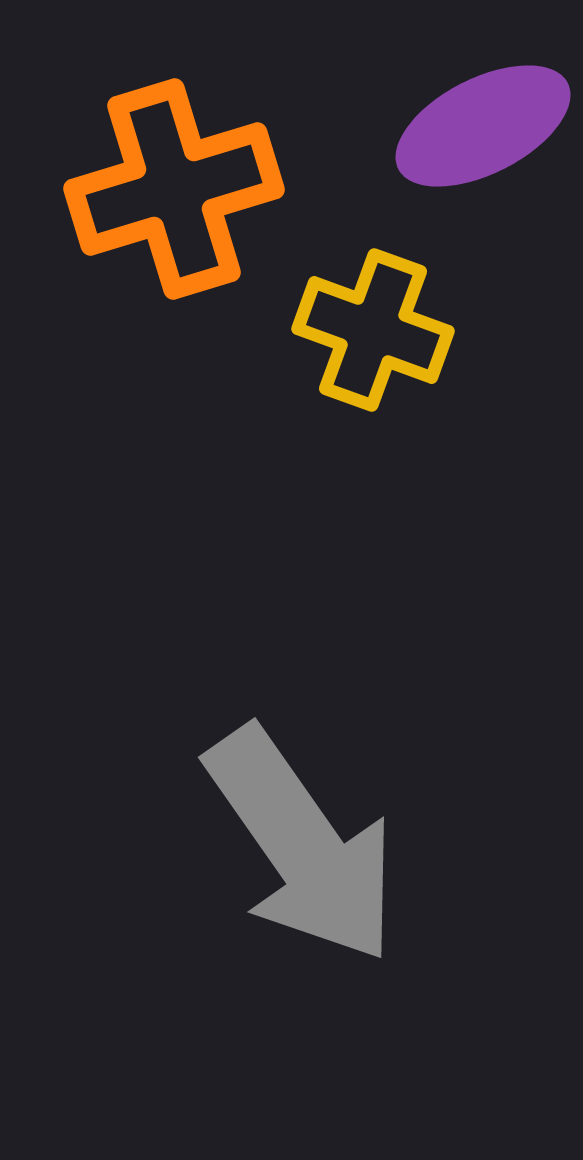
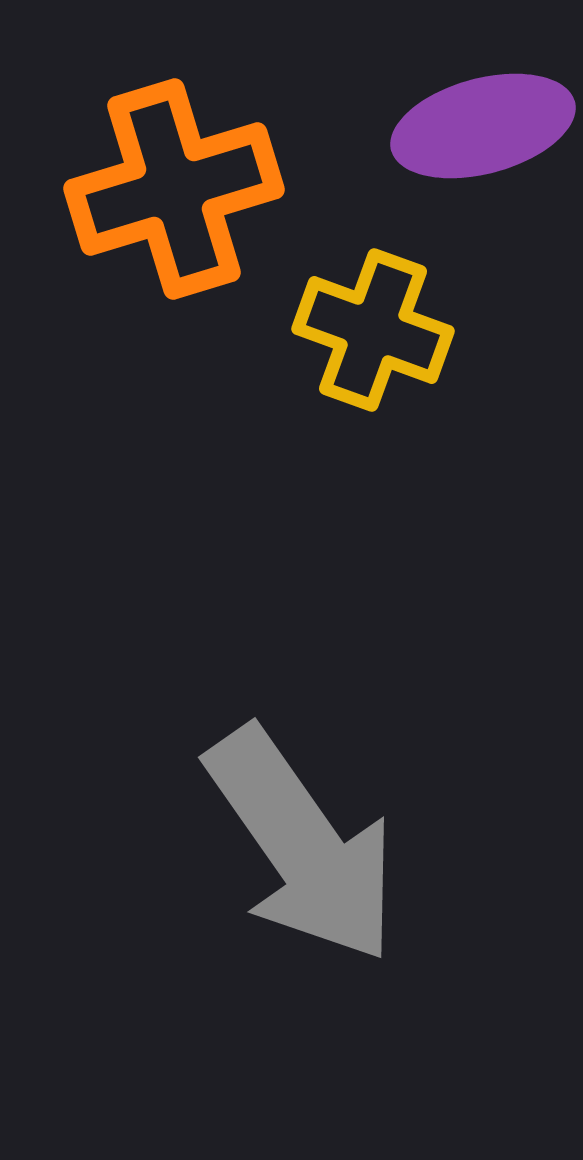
purple ellipse: rotated 12 degrees clockwise
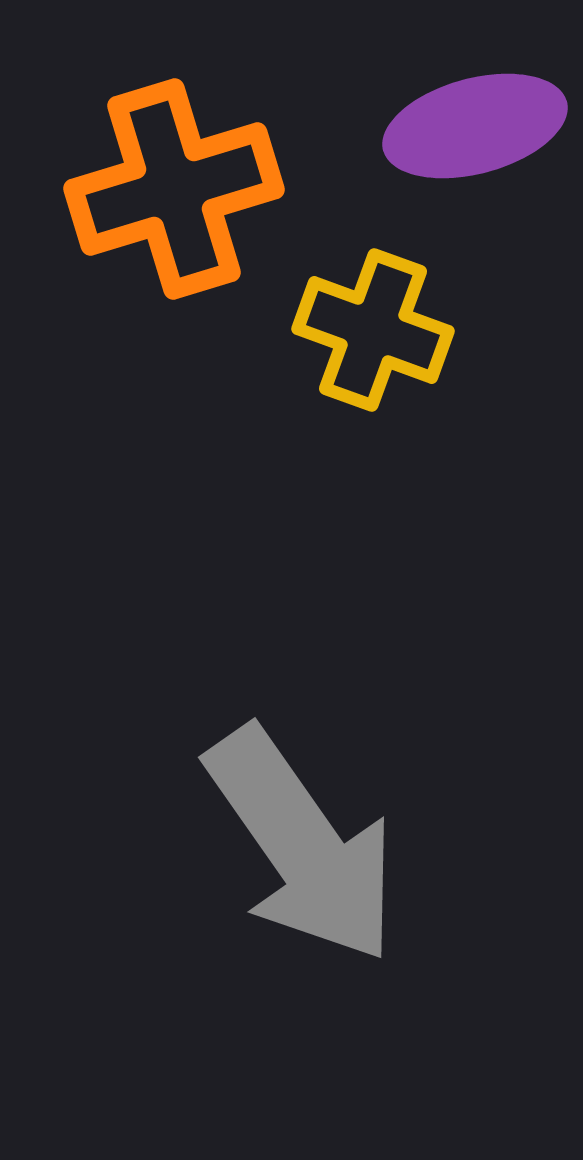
purple ellipse: moved 8 px left
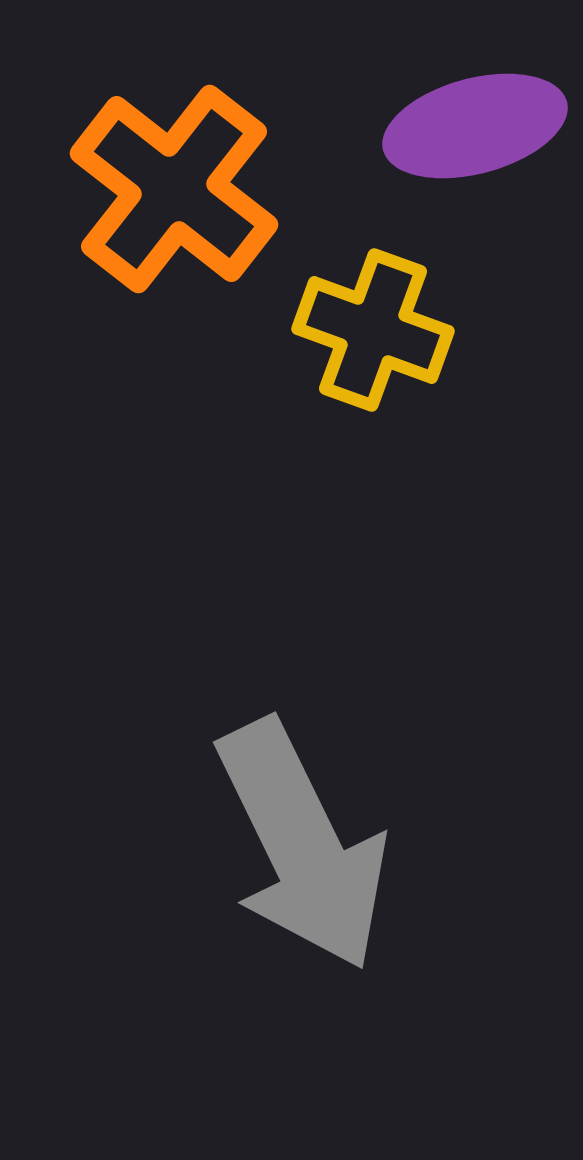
orange cross: rotated 35 degrees counterclockwise
gray arrow: rotated 9 degrees clockwise
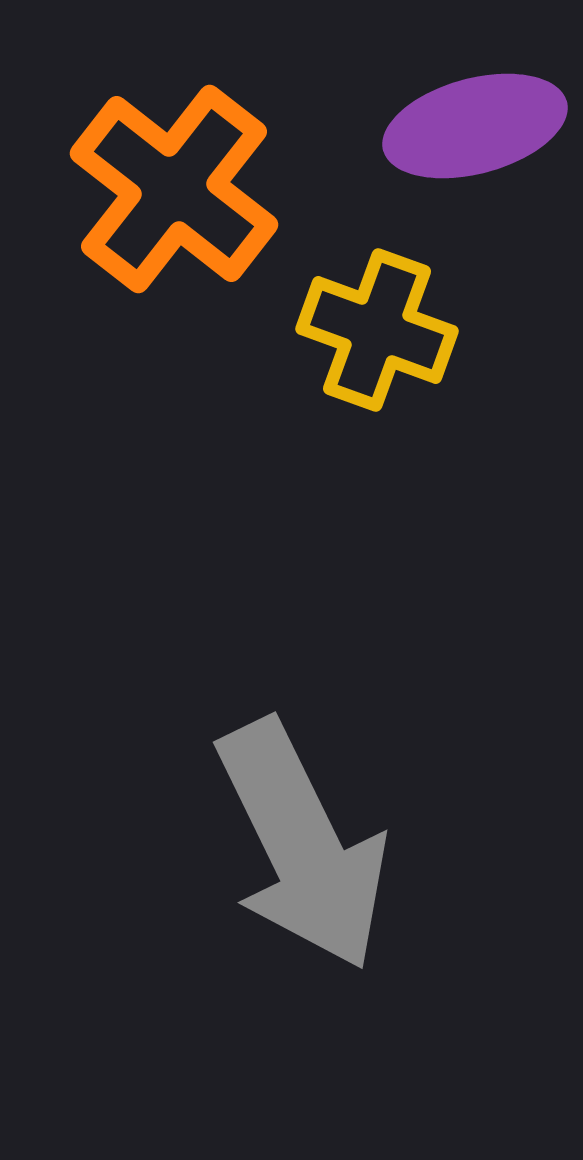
yellow cross: moved 4 px right
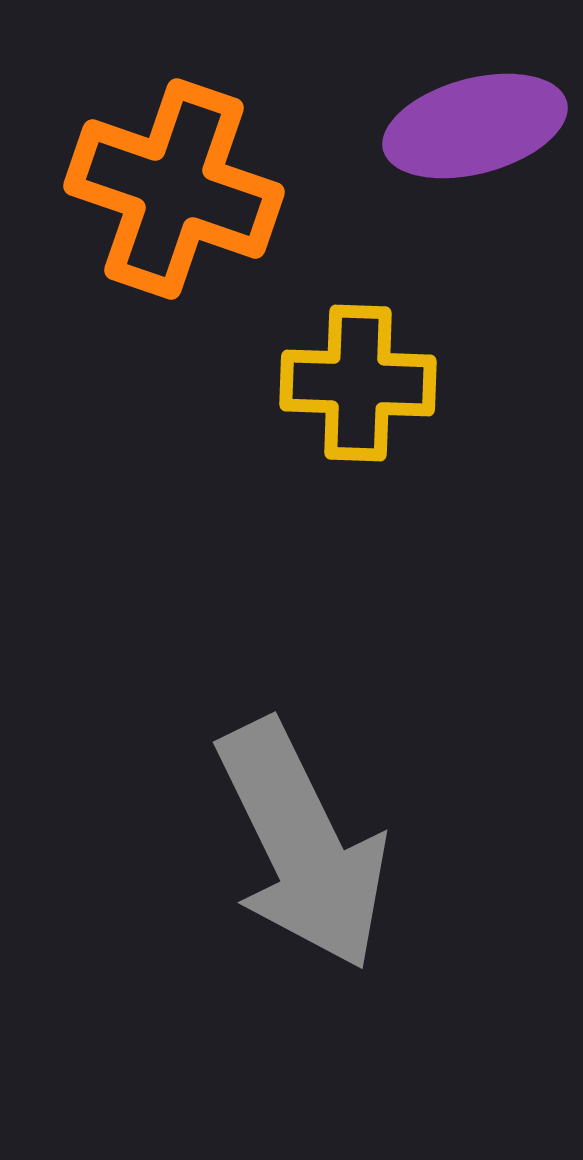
orange cross: rotated 19 degrees counterclockwise
yellow cross: moved 19 px left, 53 px down; rotated 18 degrees counterclockwise
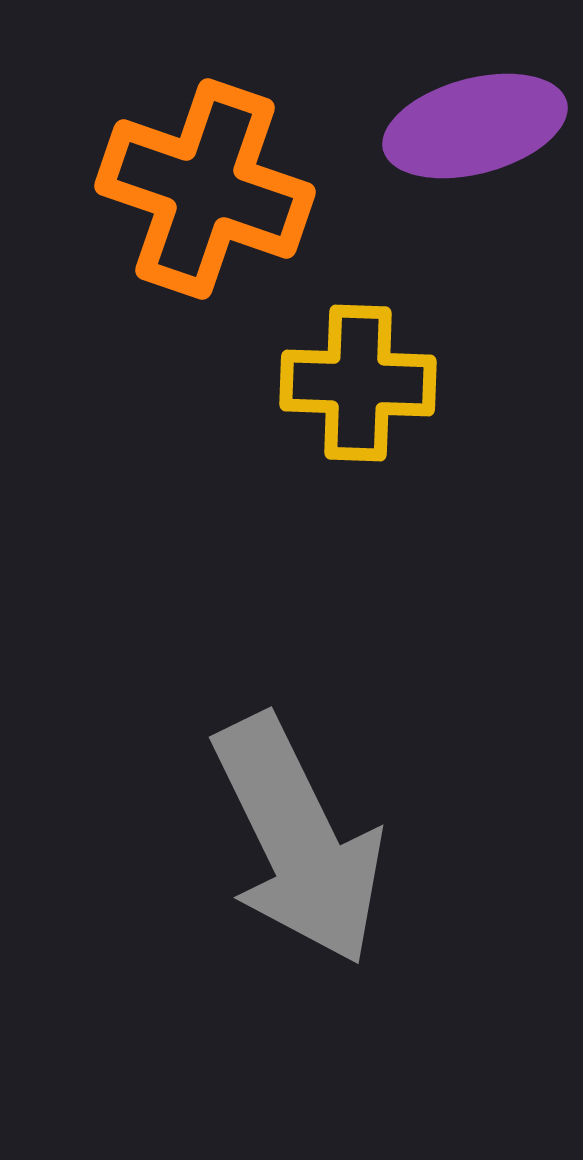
orange cross: moved 31 px right
gray arrow: moved 4 px left, 5 px up
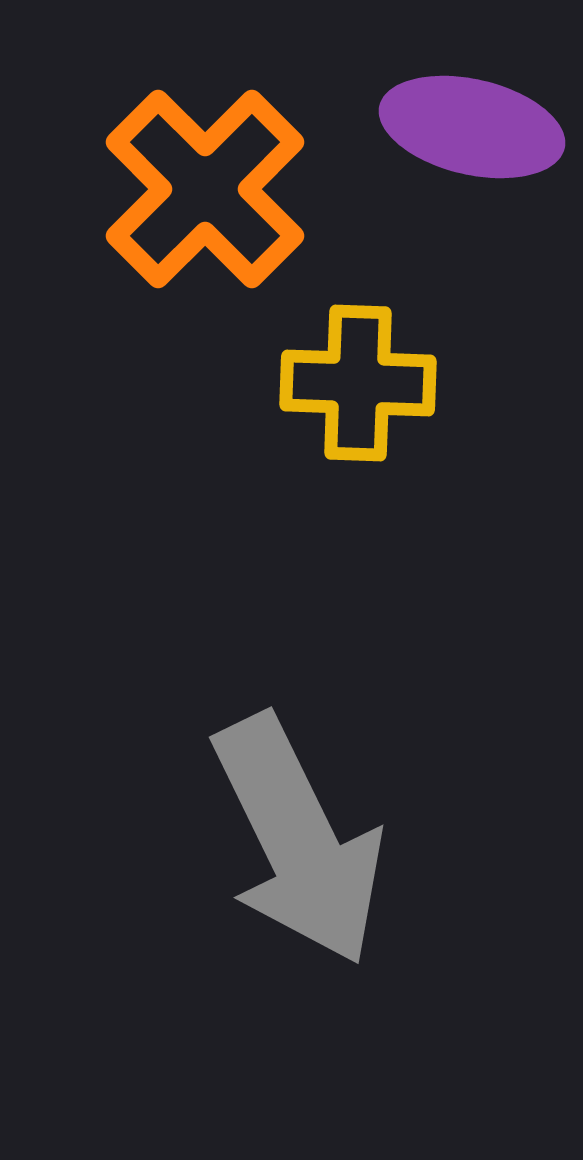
purple ellipse: moved 3 px left, 1 px down; rotated 28 degrees clockwise
orange cross: rotated 26 degrees clockwise
